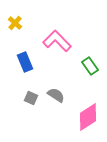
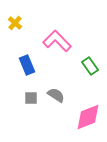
blue rectangle: moved 2 px right, 3 px down
gray square: rotated 24 degrees counterclockwise
pink diamond: rotated 12 degrees clockwise
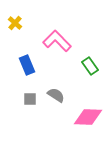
gray square: moved 1 px left, 1 px down
pink diamond: rotated 24 degrees clockwise
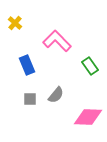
gray semicircle: rotated 96 degrees clockwise
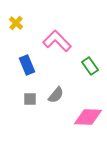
yellow cross: moved 1 px right
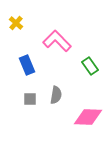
gray semicircle: rotated 30 degrees counterclockwise
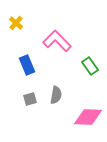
gray square: rotated 16 degrees counterclockwise
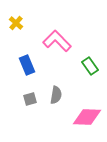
pink diamond: moved 1 px left
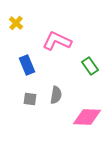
pink L-shape: rotated 20 degrees counterclockwise
gray square: rotated 24 degrees clockwise
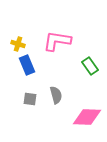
yellow cross: moved 2 px right, 21 px down; rotated 24 degrees counterclockwise
pink L-shape: rotated 16 degrees counterclockwise
gray semicircle: rotated 24 degrees counterclockwise
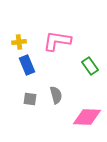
yellow cross: moved 1 px right, 2 px up; rotated 24 degrees counterclockwise
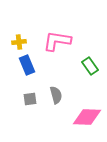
gray square: rotated 16 degrees counterclockwise
